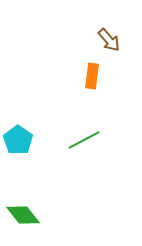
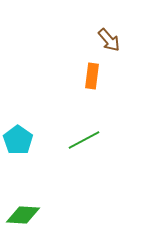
green diamond: rotated 48 degrees counterclockwise
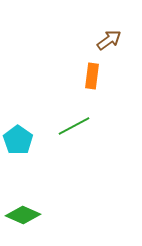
brown arrow: rotated 85 degrees counterclockwise
green line: moved 10 px left, 14 px up
green diamond: rotated 20 degrees clockwise
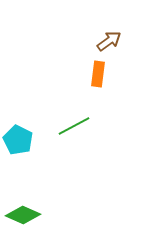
brown arrow: moved 1 px down
orange rectangle: moved 6 px right, 2 px up
cyan pentagon: rotated 8 degrees counterclockwise
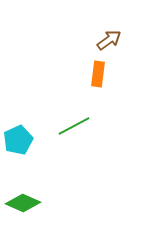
brown arrow: moved 1 px up
cyan pentagon: rotated 20 degrees clockwise
green diamond: moved 12 px up
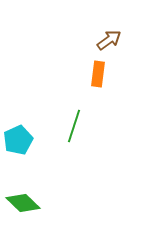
green line: rotated 44 degrees counterclockwise
green diamond: rotated 20 degrees clockwise
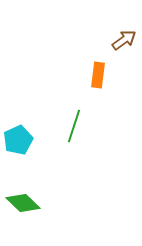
brown arrow: moved 15 px right
orange rectangle: moved 1 px down
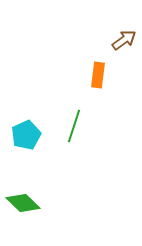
cyan pentagon: moved 8 px right, 5 px up
